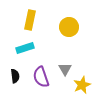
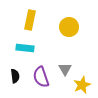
cyan rectangle: rotated 24 degrees clockwise
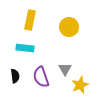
yellow star: moved 2 px left
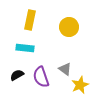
gray triangle: rotated 24 degrees counterclockwise
black semicircle: moved 2 px right, 1 px up; rotated 112 degrees counterclockwise
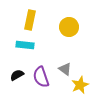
cyan rectangle: moved 3 px up
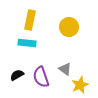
cyan rectangle: moved 2 px right, 2 px up
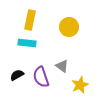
gray triangle: moved 3 px left, 3 px up
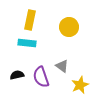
black semicircle: rotated 16 degrees clockwise
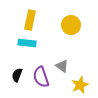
yellow circle: moved 2 px right, 2 px up
black semicircle: rotated 56 degrees counterclockwise
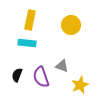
gray triangle: rotated 16 degrees counterclockwise
